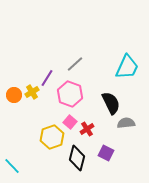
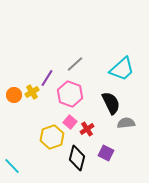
cyan trapezoid: moved 5 px left, 2 px down; rotated 24 degrees clockwise
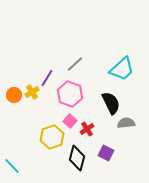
pink square: moved 1 px up
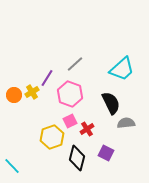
pink square: rotated 24 degrees clockwise
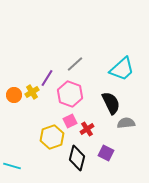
cyan line: rotated 30 degrees counterclockwise
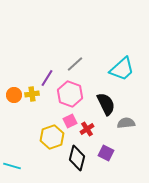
yellow cross: moved 2 px down; rotated 24 degrees clockwise
black semicircle: moved 5 px left, 1 px down
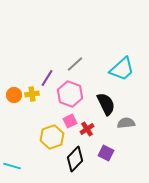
black diamond: moved 2 px left, 1 px down; rotated 30 degrees clockwise
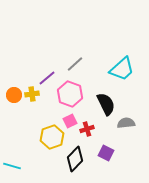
purple line: rotated 18 degrees clockwise
red cross: rotated 16 degrees clockwise
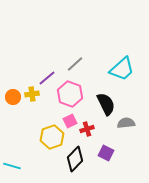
orange circle: moved 1 px left, 2 px down
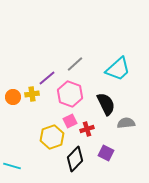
cyan trapezoid: moved 4 px left
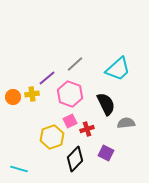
cyan line: moved 7 px right, 3 px down
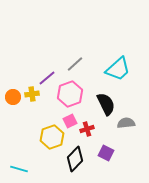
pink hexagon: rotated 20 degrees clockwise
